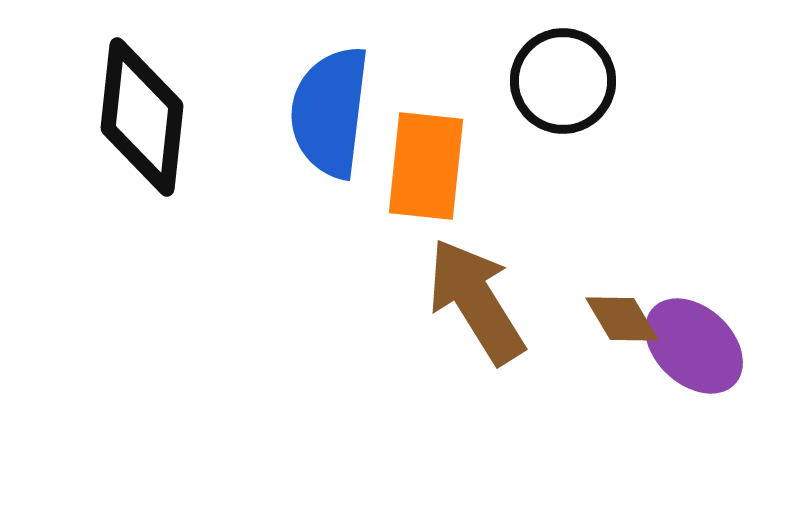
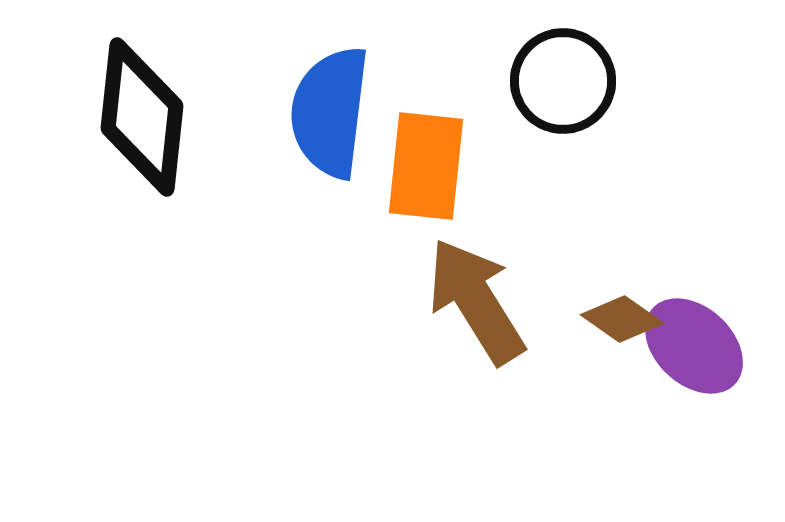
brown diamond: rotated 24 degrees counterclockwise
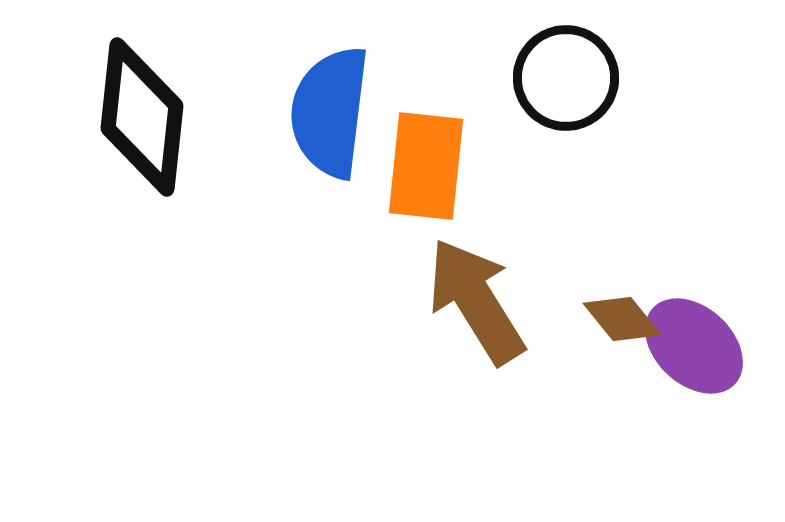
black circle: moved 3 px right, 3 px up
brown diamond: rotated 16 degrees clockwise
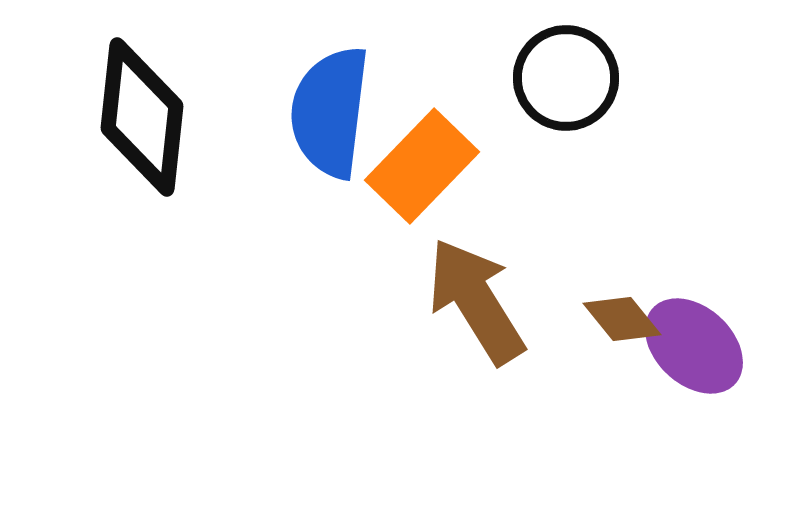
orange rectangle: moved 4 px left; rotated 38 degrees clockwise
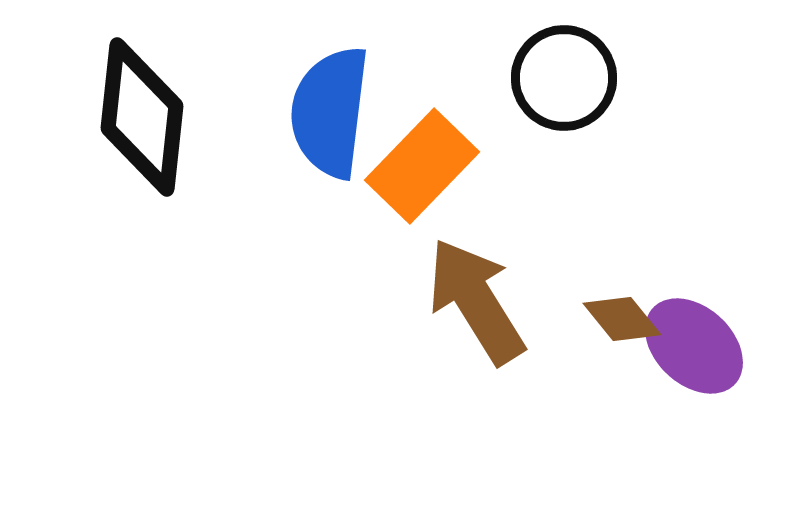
black circle: moved 2 px left
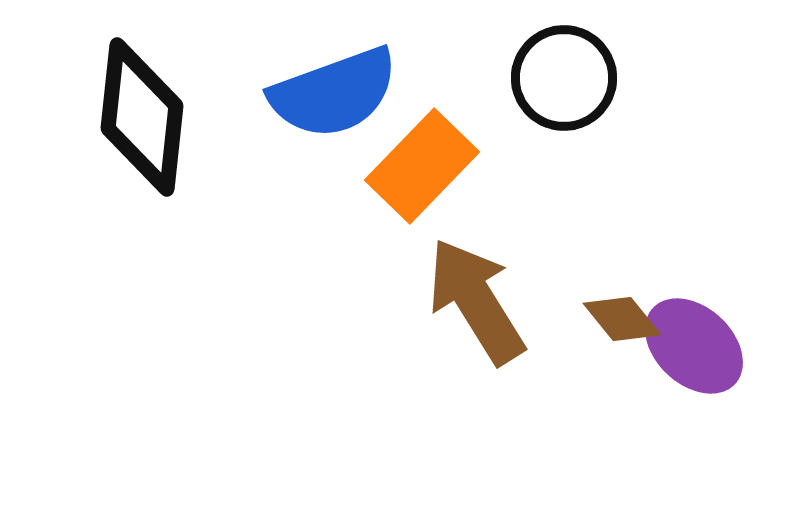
blue semicircle: moved 4 px right, 19 px up; rotated 117 degrees counterclockwise
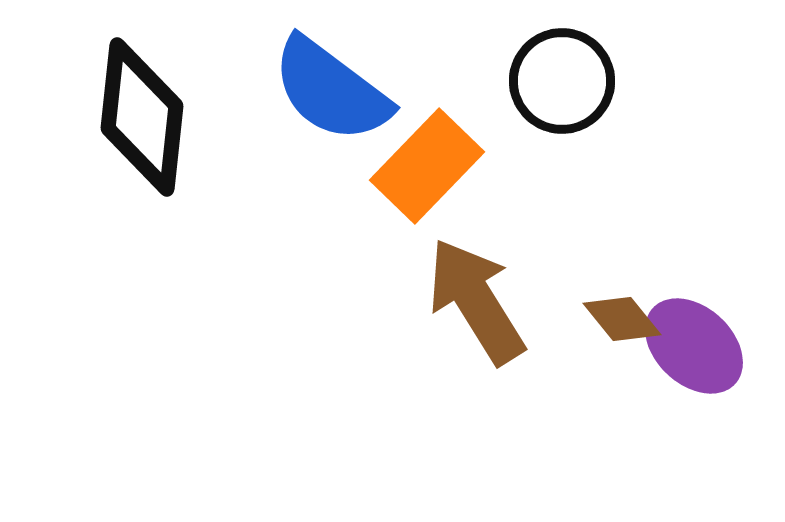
black circle: moved 2 px left, 3 px down
blue semicircle: moved 3 px left, 3 px up; rotated 57 degrees clockwise
orange rectangle: moved 5 px right
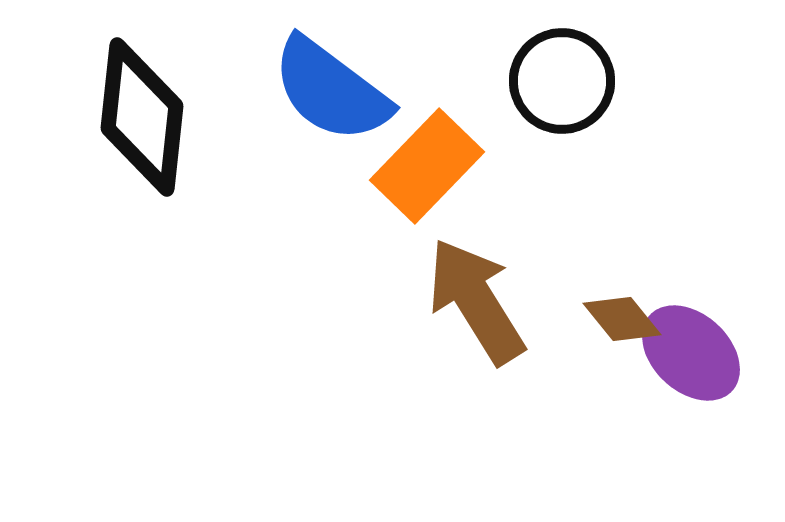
purple ellipse: moved 3 px left, 7 px down
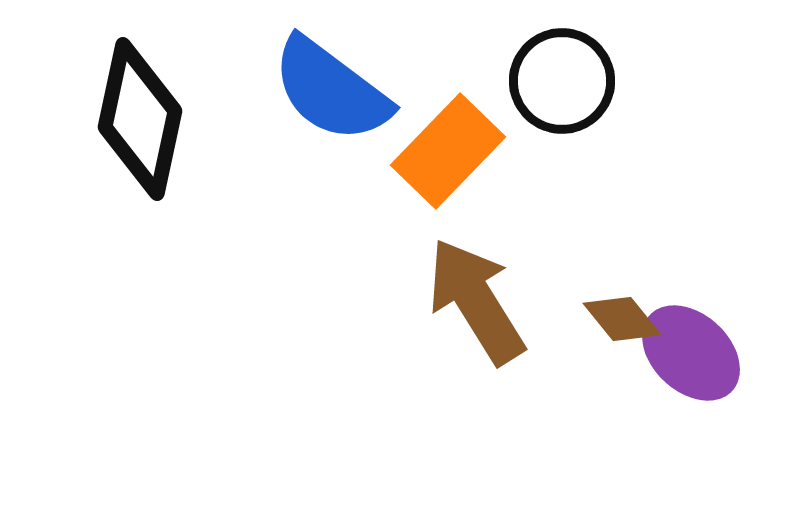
black diamond: moved 2 px left, 2 px down; rotated 6 degrees clockwise
orange rectangle: moved 21 px right, 15 px up
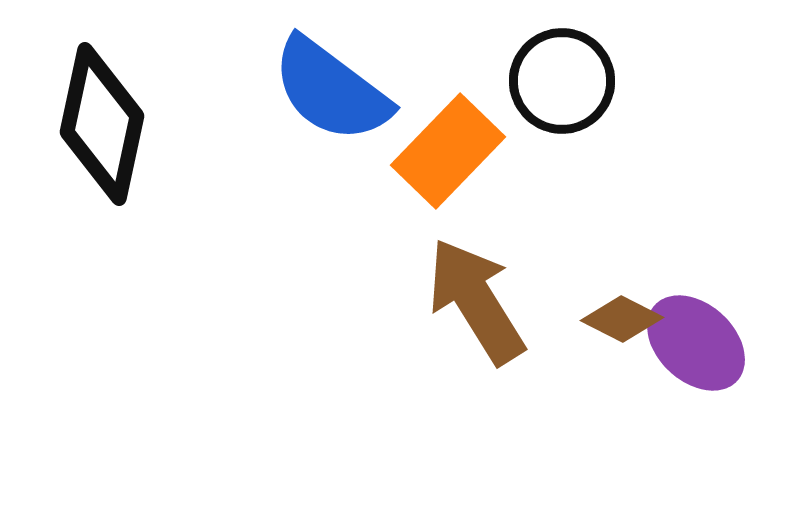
black diamond: moved 38 px left, 5 px down
brown diamond: rotated 24 degrees counterclockwise
purple ellipse: moved 5 px right, 10 px up
